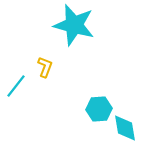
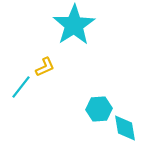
cyan star: rotated 24 degrees clockwise
yellow L-shape: rotated 45 degrees clockwise
cyan line: moved 5 px right, 1 px down
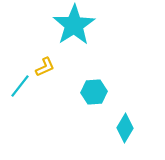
cyan line: moved 1 px left, 1 px up
cyan hexagon: moved 5 px left, 17 px up
cyan diamond: rotated 40 degrees clockwise
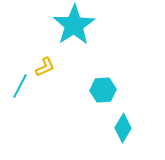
cyan line: rotated 10 degrees counterclockwise
cyan hexagon: moved 9 px right, 2 px up
cyan diamond: moved 2 px left
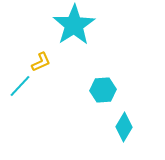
yellow L-shape: moved 4 px left, 5 px up
cyan line: rotated 15 degrees clockwise
cyan diamond: moved 1 px right, 1 px up
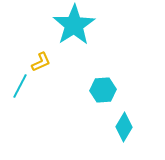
cyan line: rotated 15 degrees counterclockwise
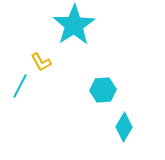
yellow L-shape: rotated 85 degrees clockwise
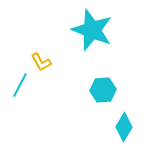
cyan star: moved 18 px right, 5 px down; rotated 18 degrees counterclockwise
cyan line: moved 1 px up
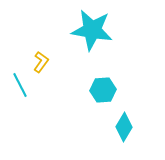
cyan star: rotated 12 degrees counterclockwise
yellow L-shape: rotated 115 degrees counterclockwise
cyan line: rotated 55 degrees counterclockwise
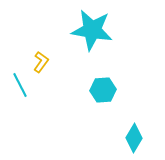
cyan diamond: moved 10 px right, 11 px down
